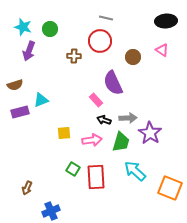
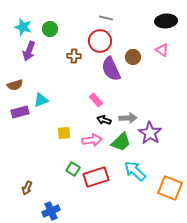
purple semicircle: moved 2 px left, 14 px up
green trapezoid: rotated 30 degrees clockwise
red rectangle: rotated 75 degrees clockwise
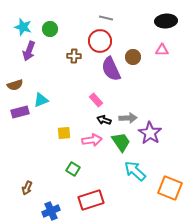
pink triangle: rotated 32 degrees counterclockwise
green trapezoid: rotated 80 degrees counterclockwise
red rectangle: moved 5 px left, 23 px down
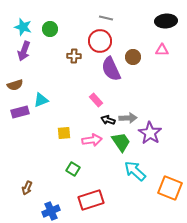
purple arrow: moved 5 px left
black arrow: moved 4 px right
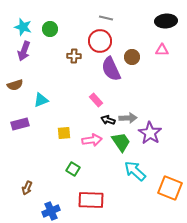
brown circle: moved 1 px left
purple rectangle: moved 12 px down
red rectangle: rotated 20 degrees clockwise
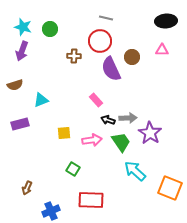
purple arrow: moved 2 px left
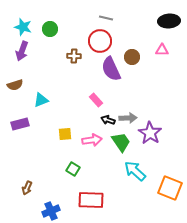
black ellipse: moved 3 px right
yellow square: moved 1 px right, 1 px down
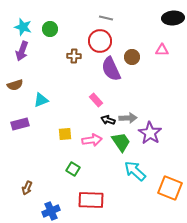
black ellipse: moved 4 px right, 3 px up
